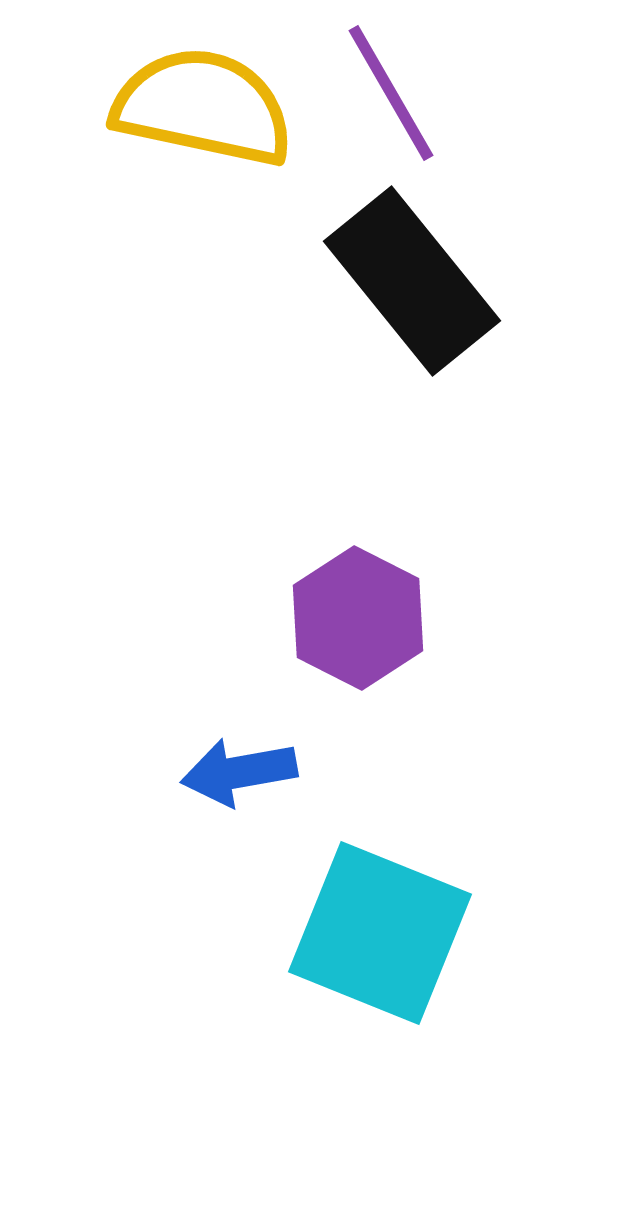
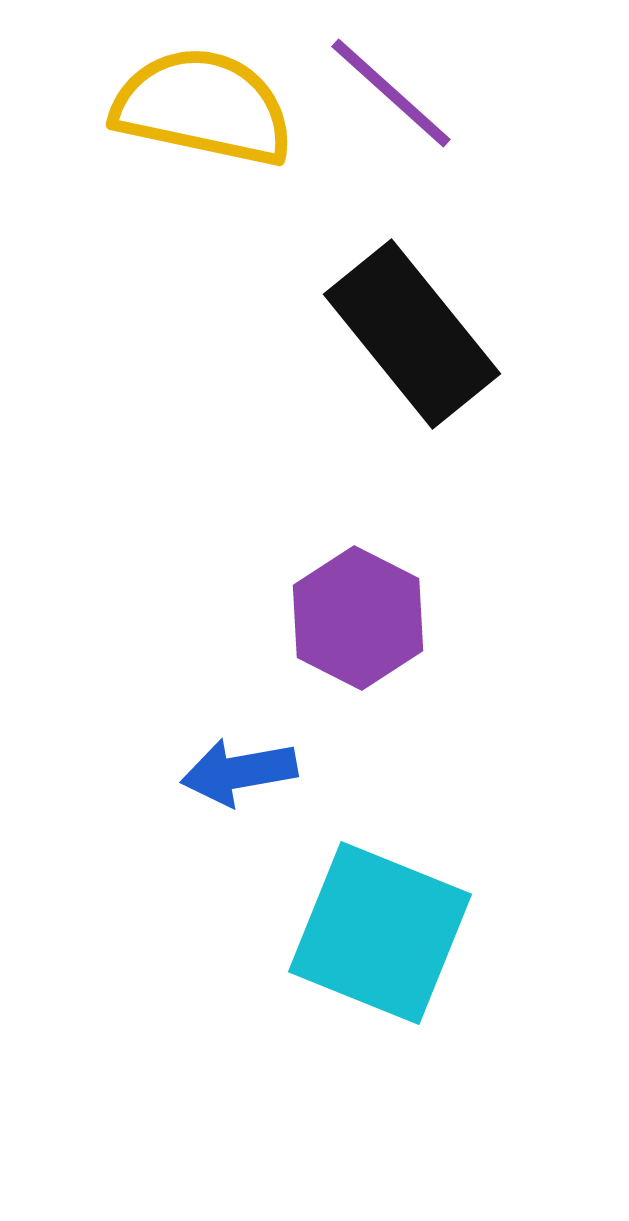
purple line: rotated 18 degrees counterclockwise
black rectangle: moved 53 px down
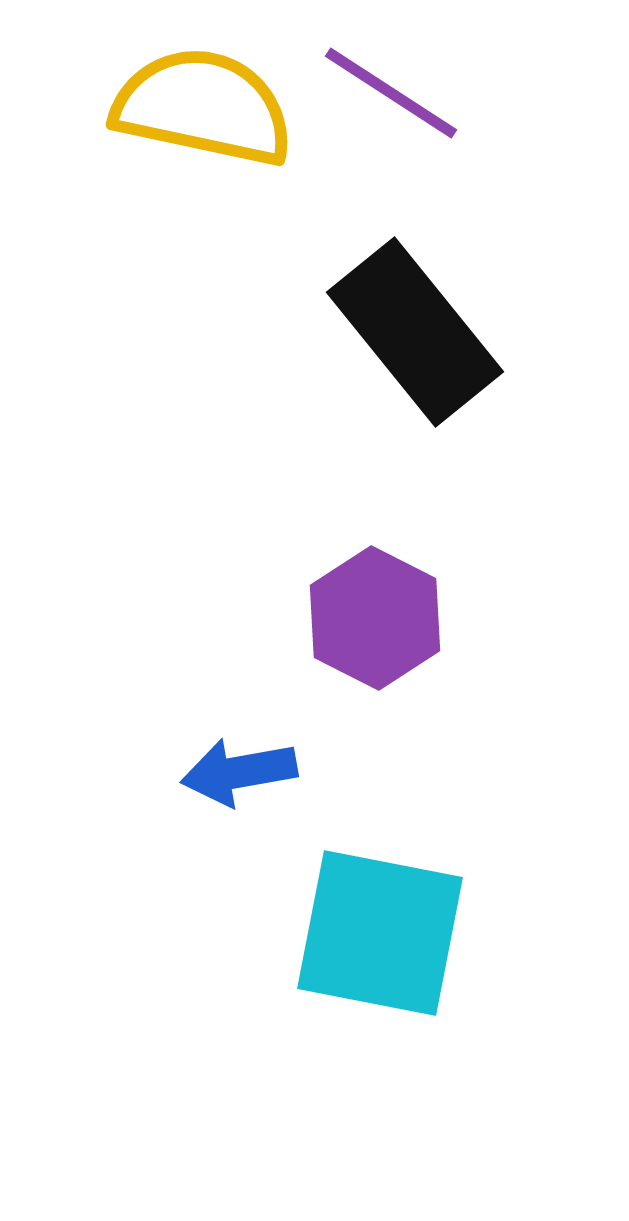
purple line: rotated 9 degrees counterclockwise
black rectangle: moved 3 px right, 2 px up
purple hexagon: moved 17 px right
cyan square: rotated 11 degrees counterclockwise
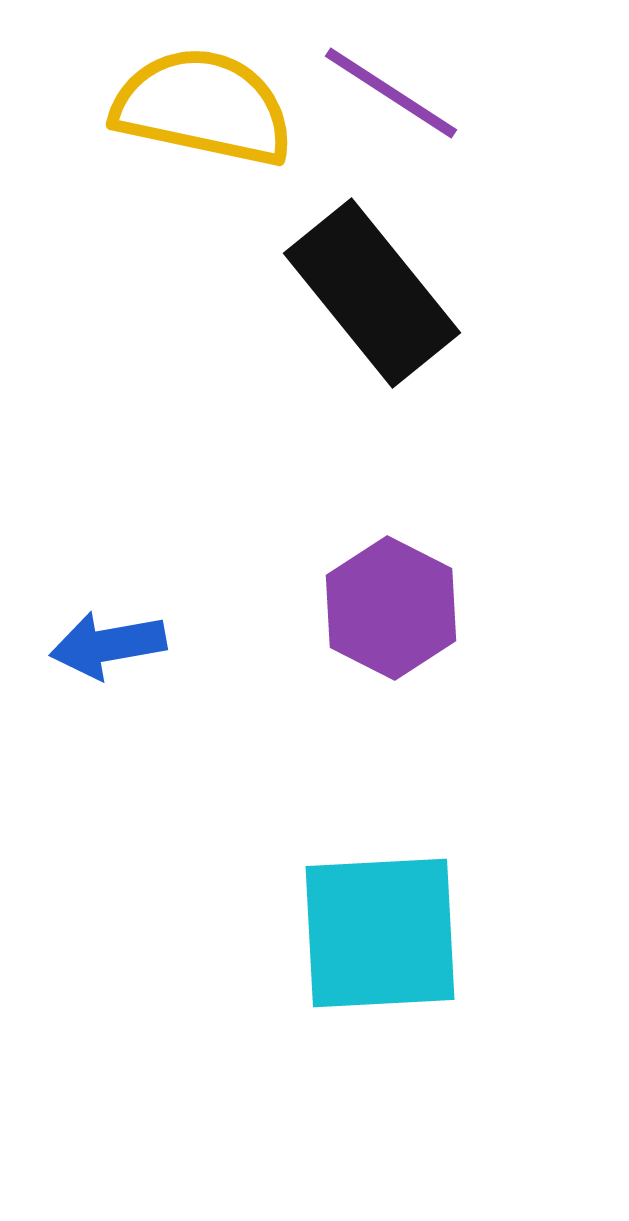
black rectangle: moved 43 px left, 39 px up
purple hexagon: moved 16 px right, 10 px up
blue arrow: moved 131 px left, 127 px up
cyan square: rotated 14 degrees counterclockwise
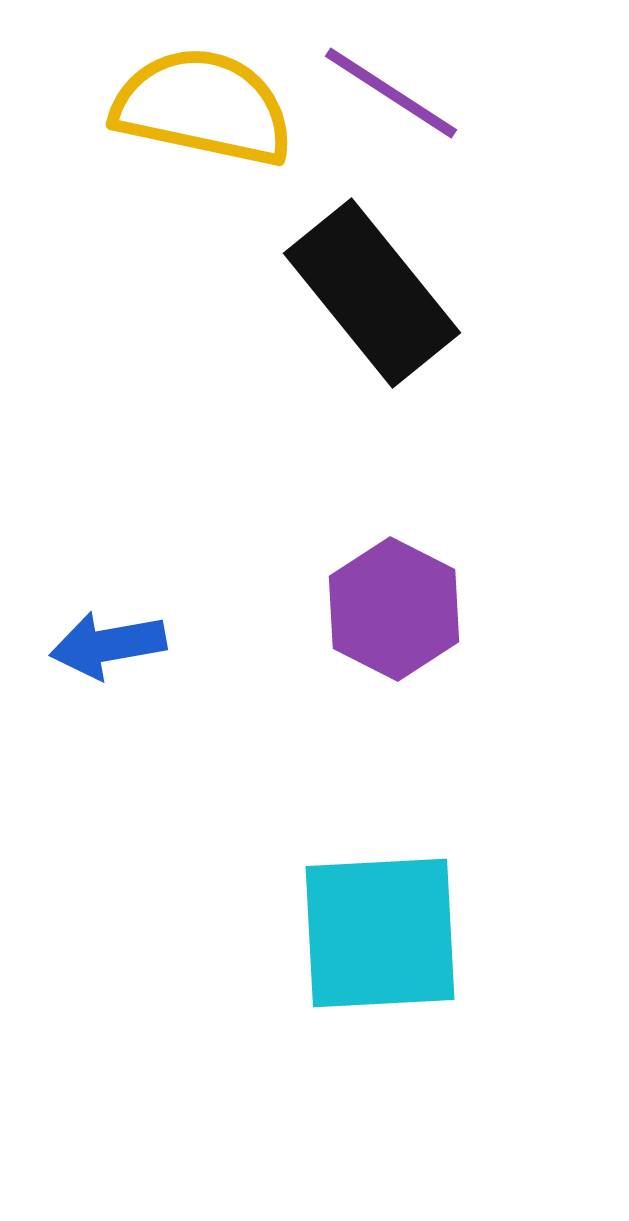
purple hexagon: moved 3 px right, 1 px down
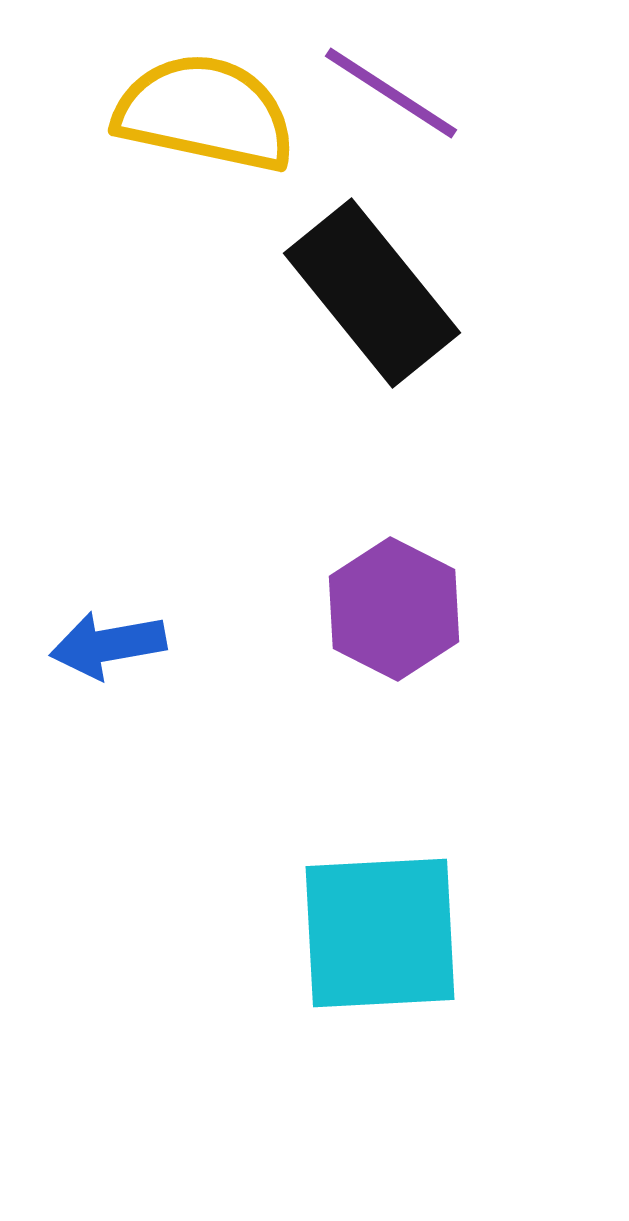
yellow semicircle: moved 2 px right, 6 px down
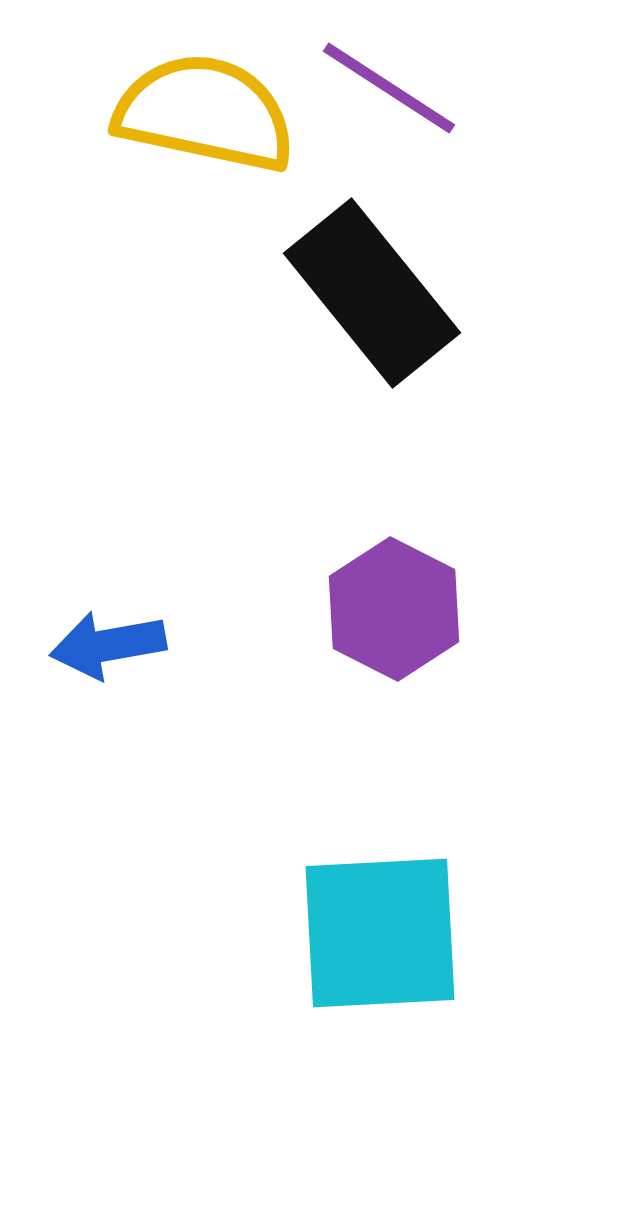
purple line: moved 2 px left, 5 px up
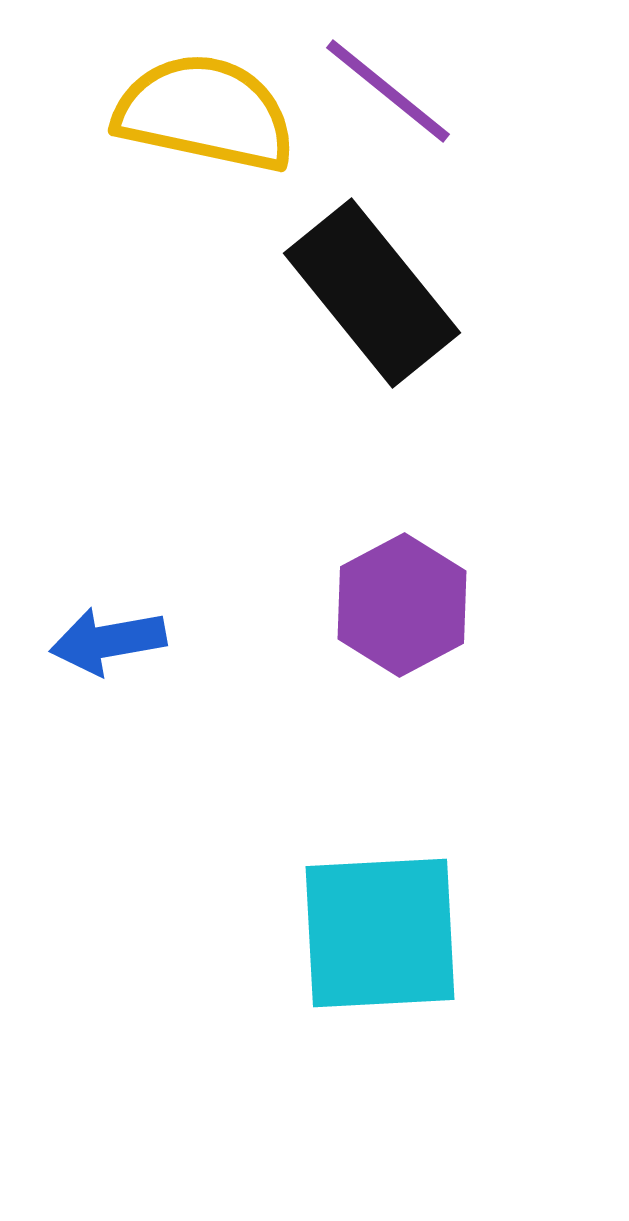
purple line: moved 1 px left, 3 px down; rotated 6 degrees clockwise
purple hexagon: moved 8 px right, 4 px up; rotated 5 degrees clockwise
blue arrow: moved 4 px up
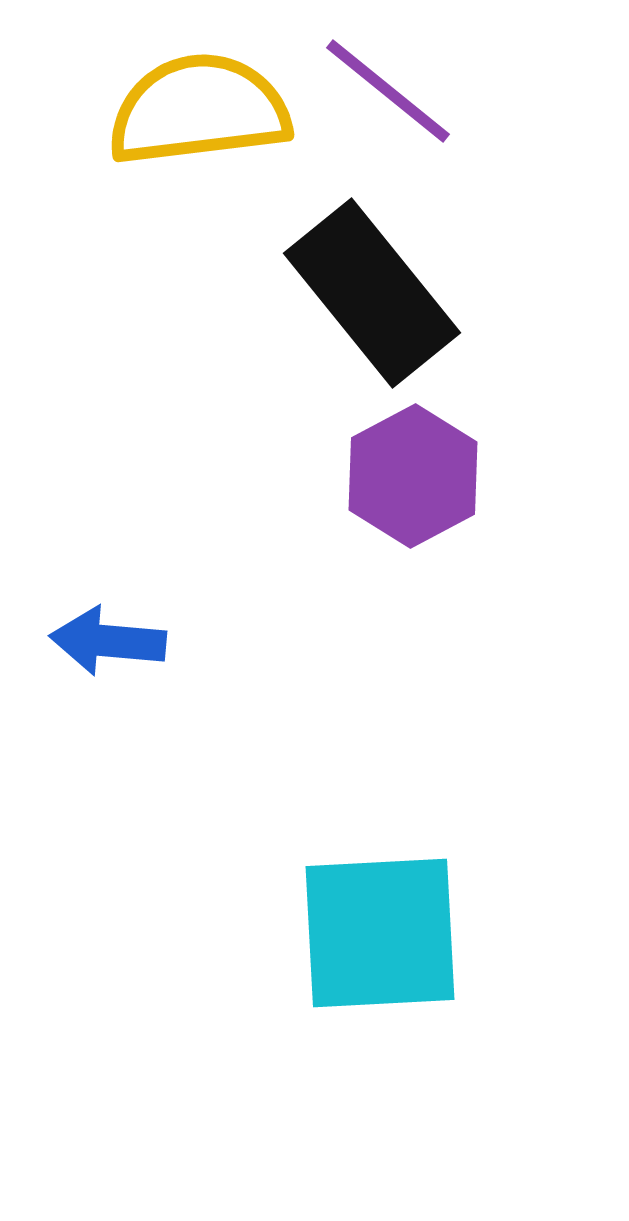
yellow semicircle: moved 6 px left, 3 px up; rotated 19 degrees counterclockwise
purple hexagon: moved 11 px right, 129 px up
blue arrow: rotated 15 degrees clockwise
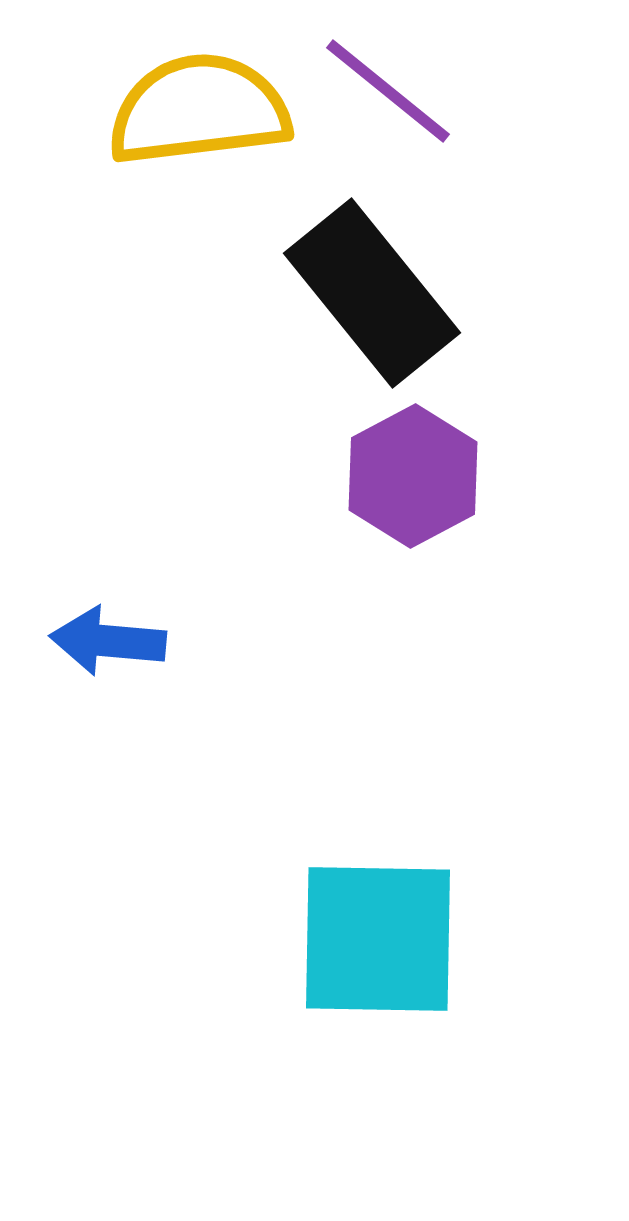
cyan square: moved 2 px left, 6 px down; rotated 4 degrees clockwise
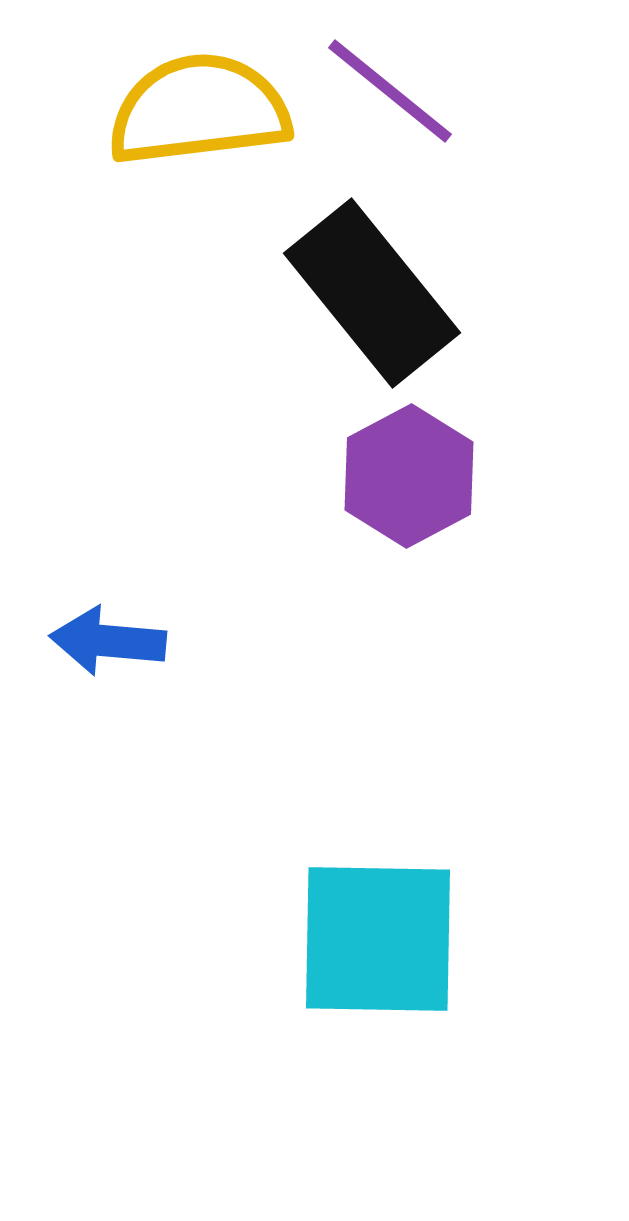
purple line: moved 2 px right
purple hexagon: moved 4 px left
